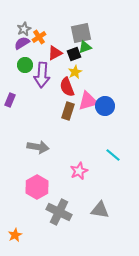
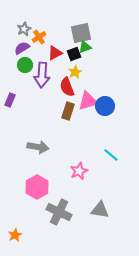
purple semicircle: moved 5 px down
cyan line: moved 2 px left
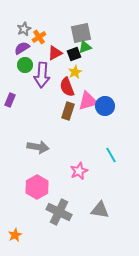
cyan line: rotated 21 degrees clockwise
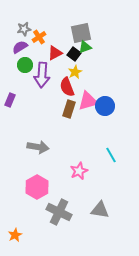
gray star: rotated 16 degrees clockwise
purple semicircle: moved 2 px left, 1 px up
black square: rotated 32 degrees counterclockwise
brown rectangle: moved 1 px right, 2 px up
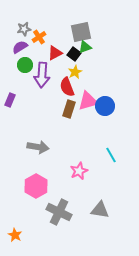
gray square: moved 1 px up
pink hexagon: moved 1 px left, 1 px up
orange star: rotated 16 degrees counterclockwise
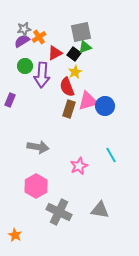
purple semicircle: moved 2 px right, 6 px up
green circle: moved 1 px down
pink star: moved 5 px up
